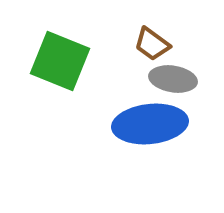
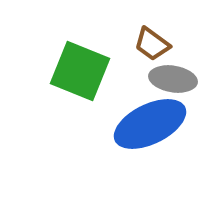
green square: moved 20 px right, 10 px down
blue ellipse: rotated 20 degrees counterclockwise
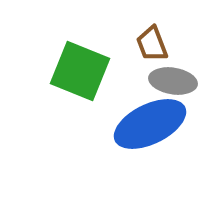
brown trapezoid: rotated 33 degrees clockwise
gray ellipse: moved 2 px down
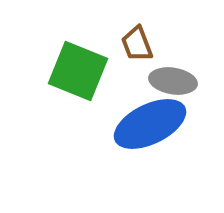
brown trapezoid: moved 15 px left
green square: moved 2 px left
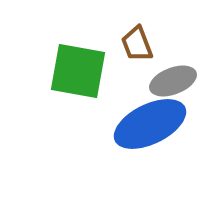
green square: rotated 12 degrees counterclockwise
gray ellipse: rotated 30 degrees counterclockwise
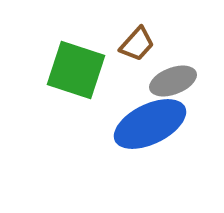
brown trapezoid: rotated 117 degrees counterclockwise
green square: moved 2 px left, 1 px up; rotated 8 degrees clockwise
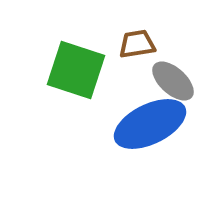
brown trapezoid: rotated 141 degrees counterclockwise
gray ellipse: rotated 63 degrees clockwise
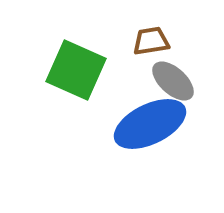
brown trapezoid: moved 14 px right, 3 px up
green square: rotated 6 degrees clockwise
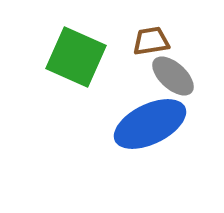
green square: moved 13 px up
gray ellipse: moved 5 px up
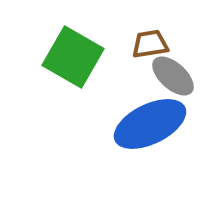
brown trapezoid: moved 1 px left, 3 px down
green square: moved 3 px left; rotated 6 degrees clockwise
